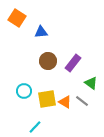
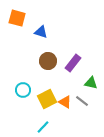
orange square: rotated 18 degrees counterclockwise
blue triangle: rotated 24 degrees clockwise
green triangle: rotated 24 degrees counterclockwise
cyan circle: moved 1 px left, 1 px up
yellow square: rotated 18 degrees counterclockwise
cyan line: moved 8 px right
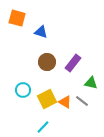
brown circle: moved 1 px left, 1 px down
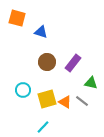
yellow square: rotated 12 degrees clockwise
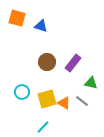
blue triangle: moved 6 px up
cyan circle: moved 1 px left, 2 px down
orange triangle: moved 1 px left, 1 px down
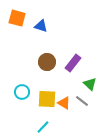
green triangle: moved 1 px left, 1 px down; rotated 32 degrees clockwise
yellow square: rotated 18 degrees clockwise
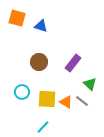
brown circle: moved 8 px left
orange triangle: moved 2 px right, 1 px up
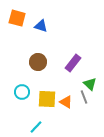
brown circle: moved 1 px left
gray line: moved 2 px right, 4 px up; rotated 32 degrees clockwise
cyan line: moved 7 px left
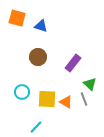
brown circle: moved 5 px up
gray line: moved 2 px down
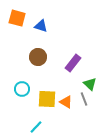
cyan circle: moved 3 px up
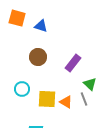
cyan line: rotated 48 degrees clockwise
